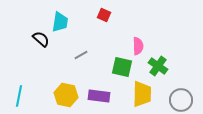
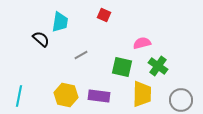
pink semicircle: moved 4 px right, 3 px up; rotated 102 degrees counterclockwise
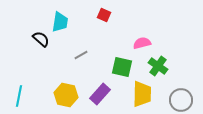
purple rectangle: moved 1 px right, 2 px up; rotated 55 degrees counterclockwise
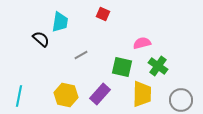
red square: moved 1 px left, 1 px up
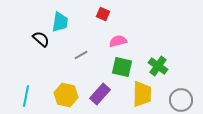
pink semicircle: moved 24 px left, 2 px up
cyan line: moved 7 px right
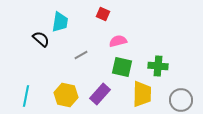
green cross: rotated 30 degrees counterclockwise
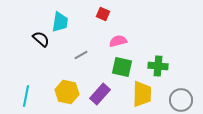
yellow hexagon: moved 1 px right, 3 px up
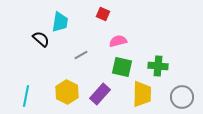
yellow hexagon: rotated 15 degrees clockwise
gray circle: moved 1 px right, 3 px up
